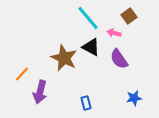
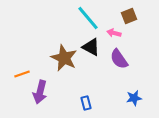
brown square: rotated 14 degrees clockwise
orange line: rotated 28 degrees clockwise
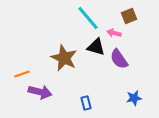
black triangle: moved 5 px right; rotated 12 degrees counterclockwise
purple arrow: rotated 90 degrees counterclockwise
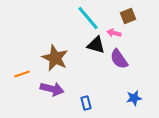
brown square: moved 1 px left
black triangle: moved 2 px up
brown star: moved 9 px left
purple arrow: moved 12 px right, 3 px up
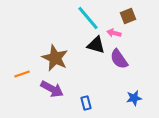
purple arrow: rotated 15 degrees clockwise
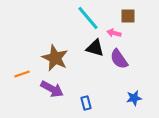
brown square: rotated 21 degrees clockwise
black triangle: moved 1 px left, 3 px down
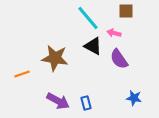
brown square: moved 2 px left, 5 px up
black triangle: moved 2 px left, 2 px up; rotated 12 degrees clockwise
brown star: rotated 16 degrees counterclockwise
purple arrow: moved 6 px right, 12 px down
blue star: rotated 21 degrees clockwise
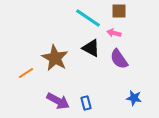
brown square: moved 7 px left
cyan line: rotated 16 degrees counterclockwise
black triangle: moved 2 px left, 2 px down
brown star: rotated 20 degrees clockwise
orange line: moved 4 px right, 1 px up; rotated 14 degrees counterclockwise
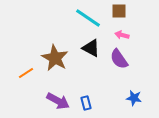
pink arrow: moved 8 px right, 2 px down
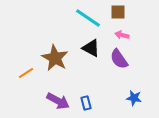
brown square: moved 1 px left, 1 px down
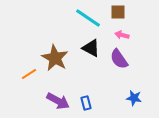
orange line: moved 3 px right, 1 px down
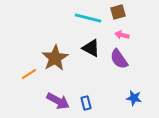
brown square: rotated 14 degrees counterclockwise
cyan line: rotated 20 degrees counterclockwise
brown star: rotated 12 degrees clockwise
